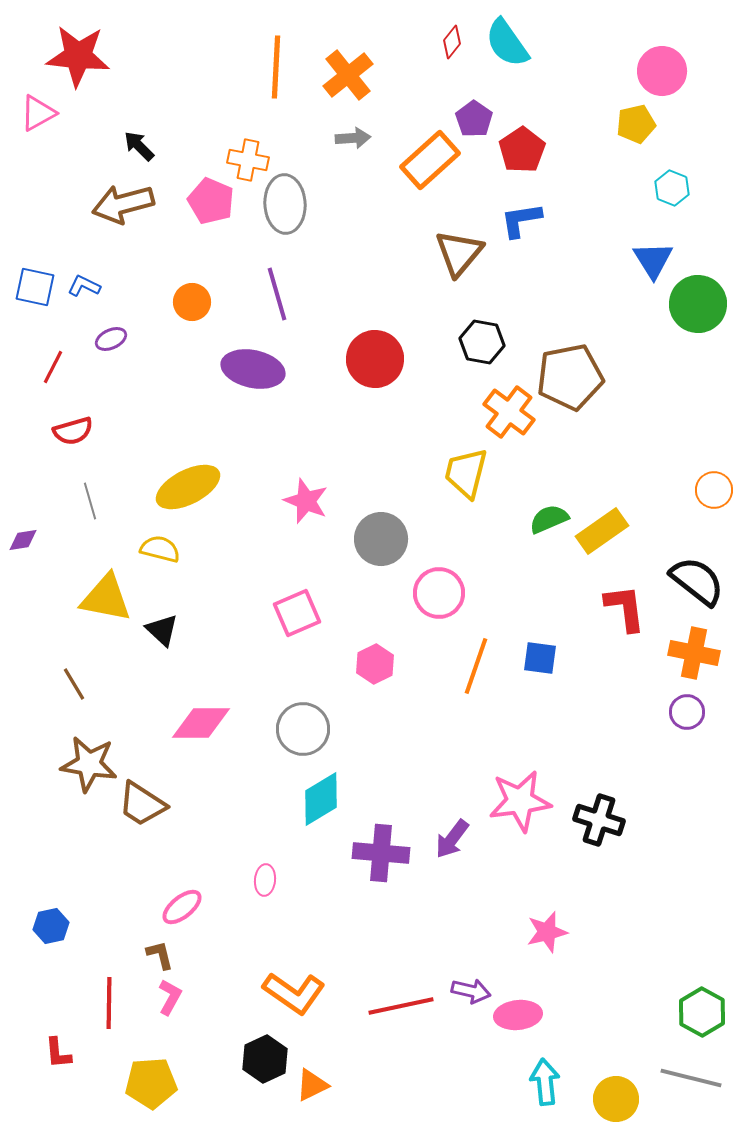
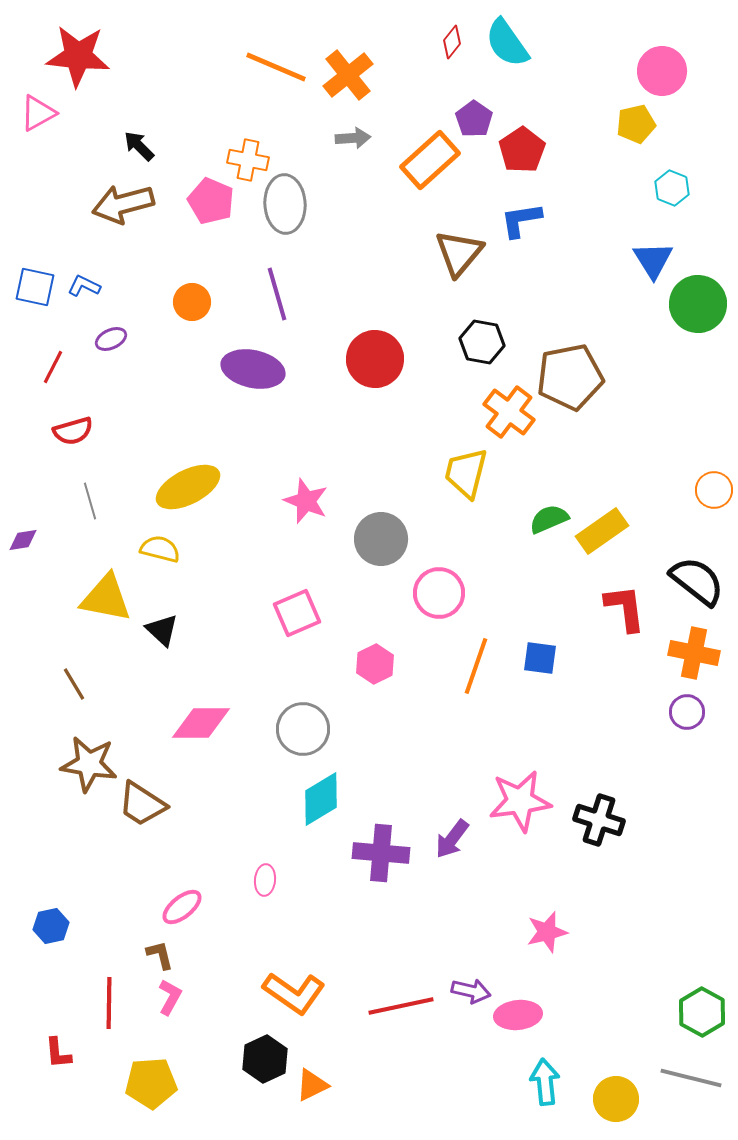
orange line at (276, 67): rotated 70 degrees counterclockwise
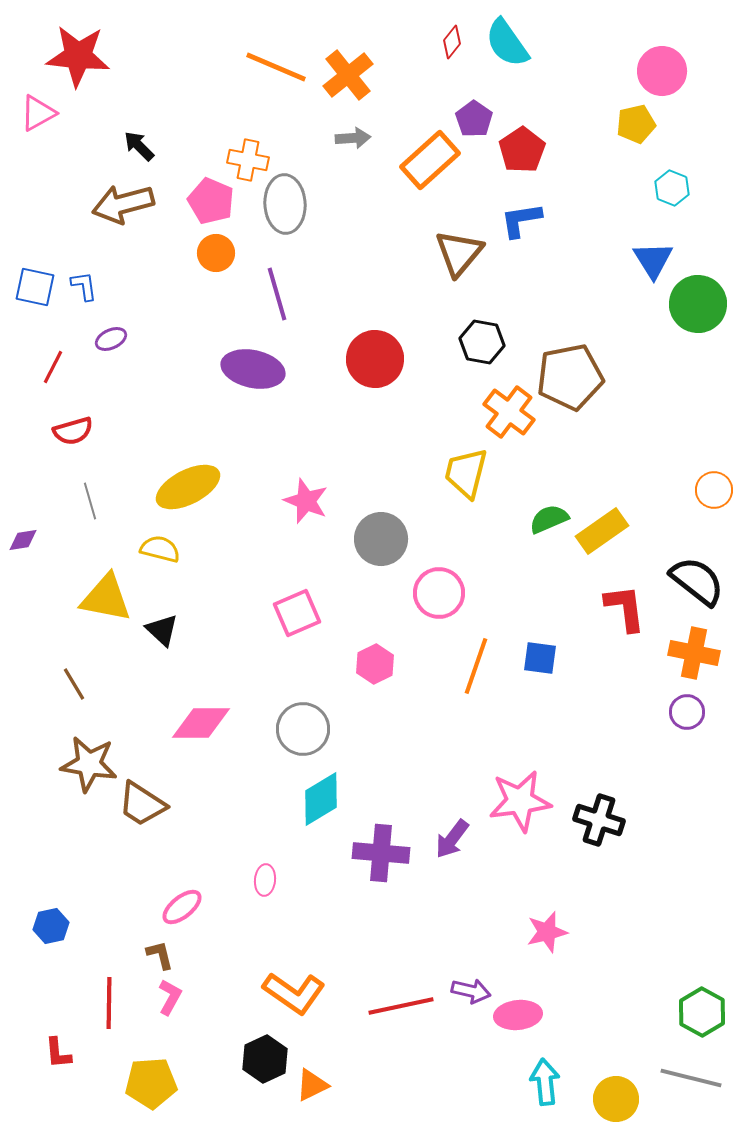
blue L-shape at (84, 286): rotated 56 degrees clockwise
orange circle at (192, 302): moved 24 px right, 49 px up
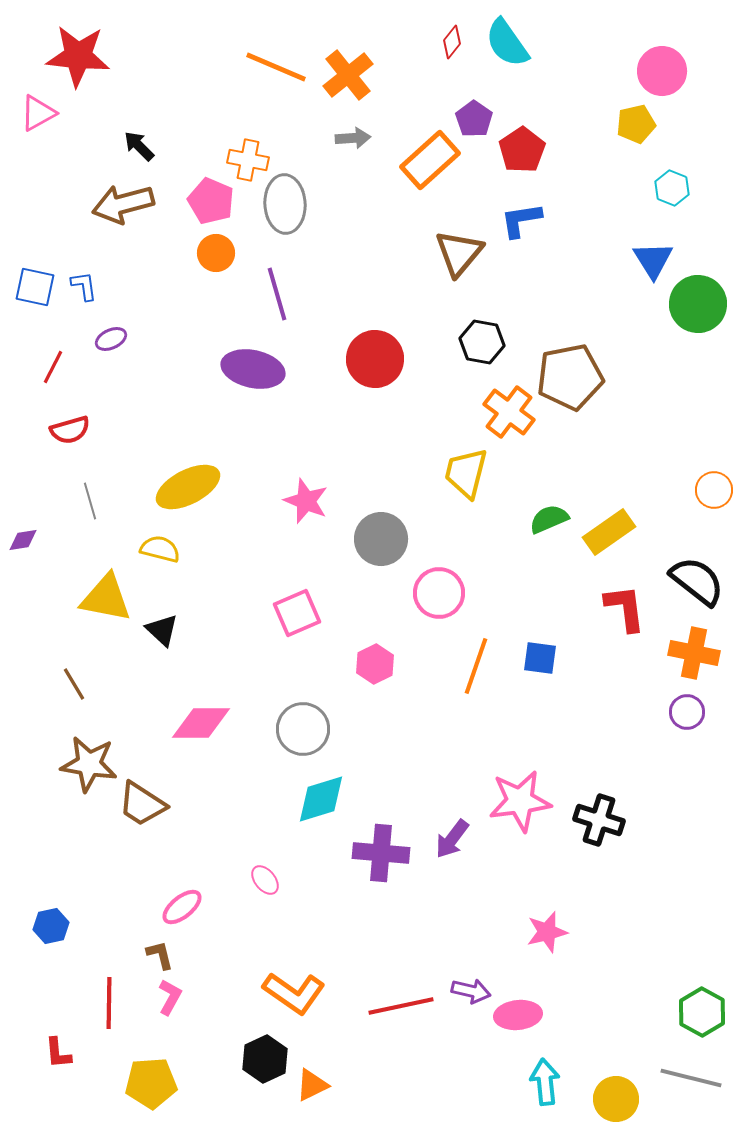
red semicircle at (73, 431): moved 3 px left, 1 px up
yellow rectangle at (602, 531): moved 7 px right, 1 px down
cyan diamond at (321, 799): rotated 14 degrees clockwise
pink ellipse at (265, 880): rotated 44 degrees counterclockwise
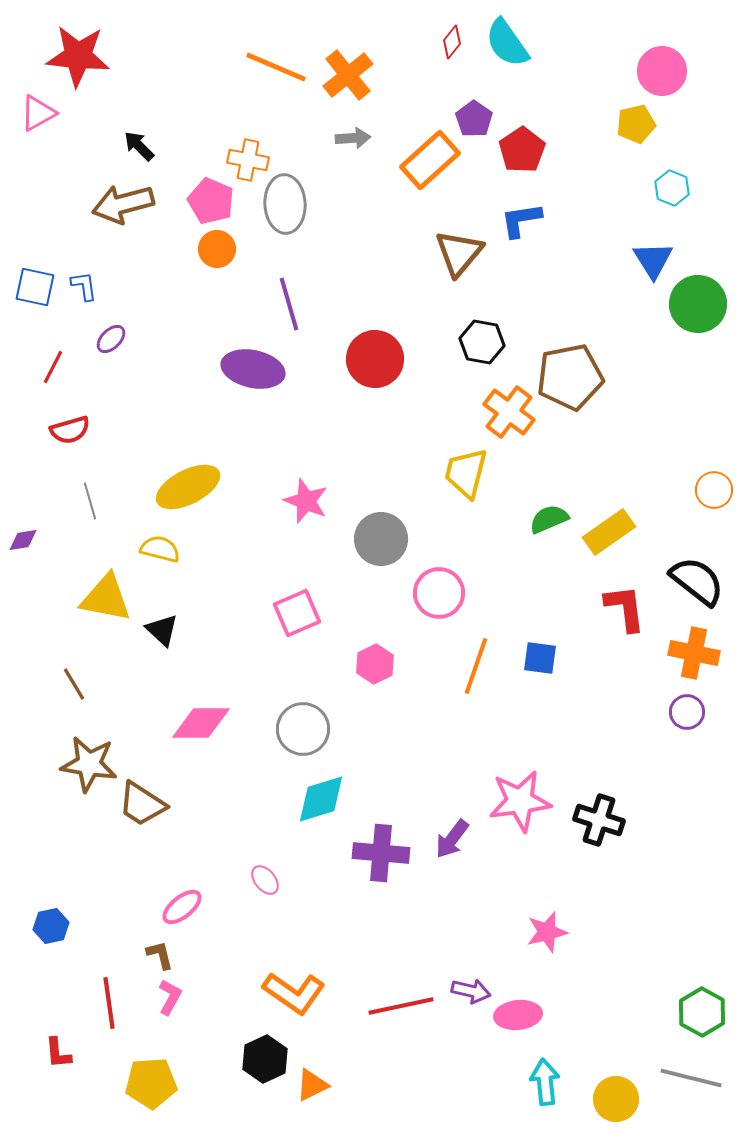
orange circle at (216, 253): moved 1 px right, 4 px up
purple line at (277, 294): moved 12 px right, 10 px down
purple ellipse at (111, 339): rotated 20 degrees counterclockwise
red line at (109, 1003): rotated 9 degrees counterclockwise
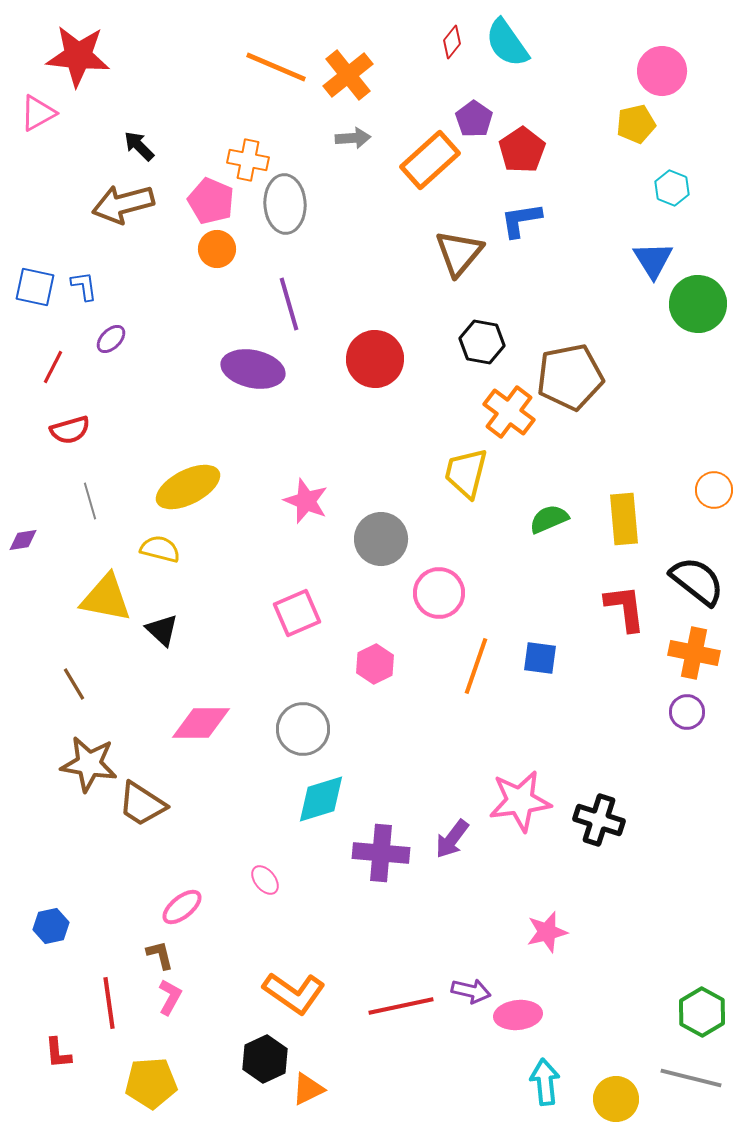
yellow rectangle at (609, 532): moved 15 px right, 13 px up; rotated 60 degrees counterclockwise
orange triangle at (312, 1085): moved 4 px left, 4 px down
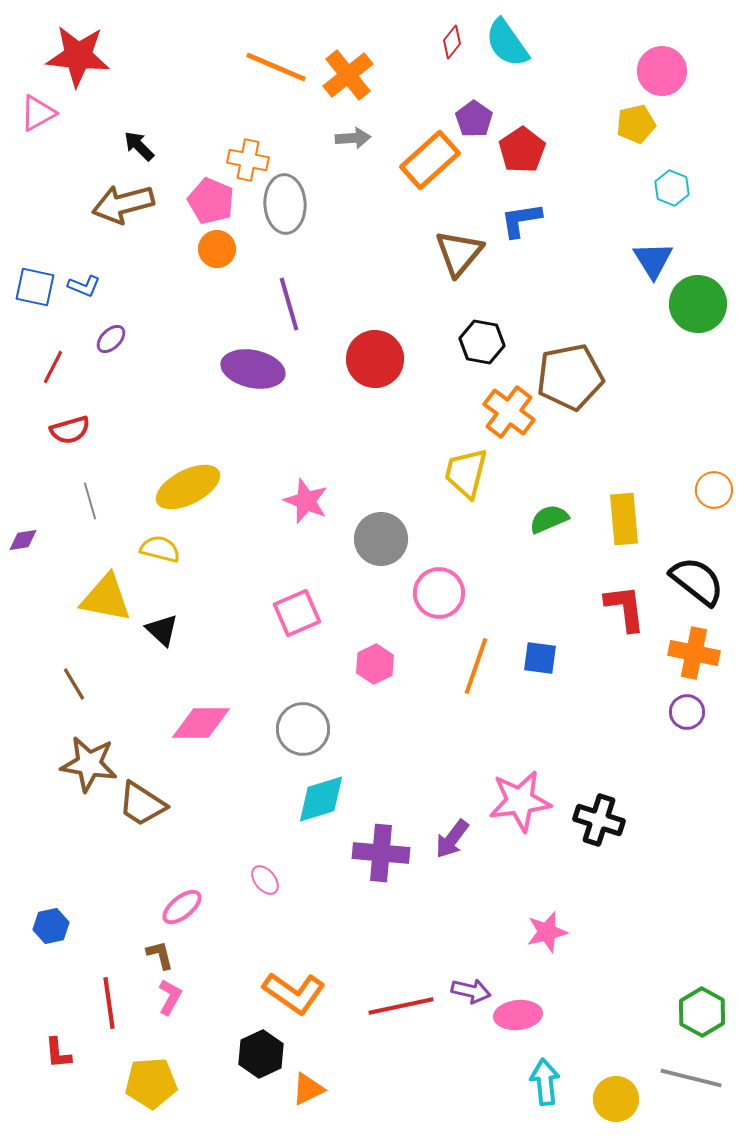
blue L-shape at (84, 286): rotated 120 degrees clockwise
black hexagon at (265, 1059): moved 4 px left, 5 px up
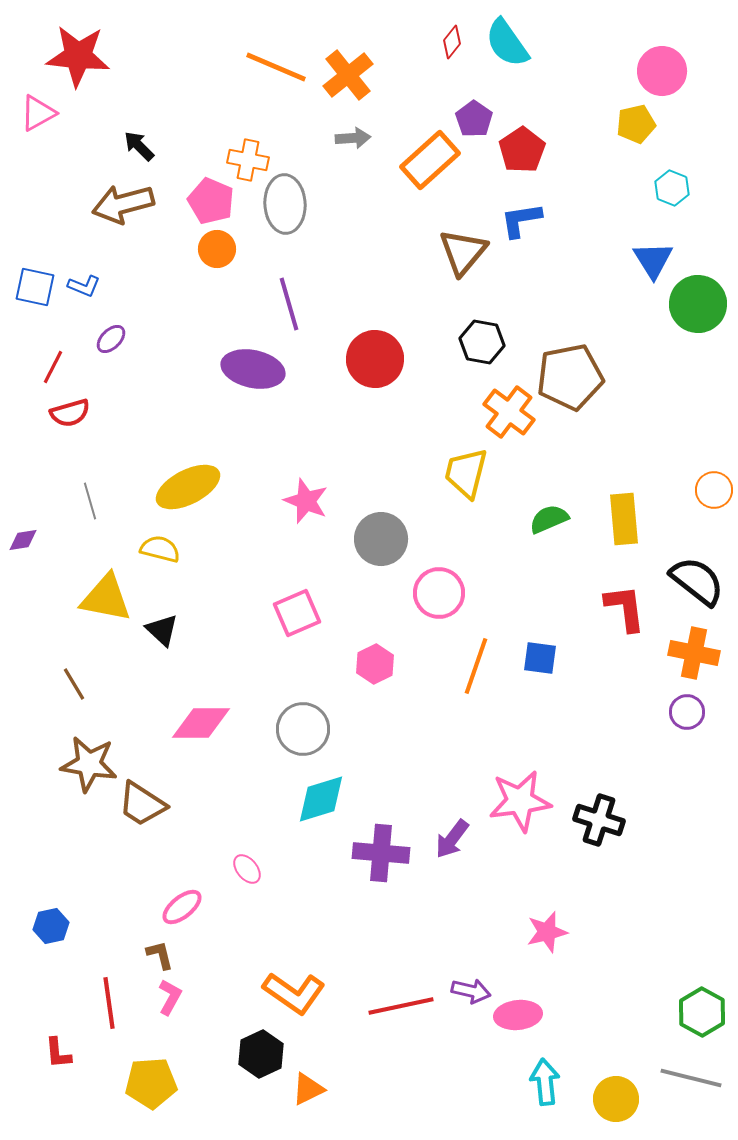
brown triangle at (459, 253): moved 4 px right, 1 px up
red semicircle at (70, 430): moved 17 px up
pink ellipse at (265, 880): moved 18 px left, 11 px up
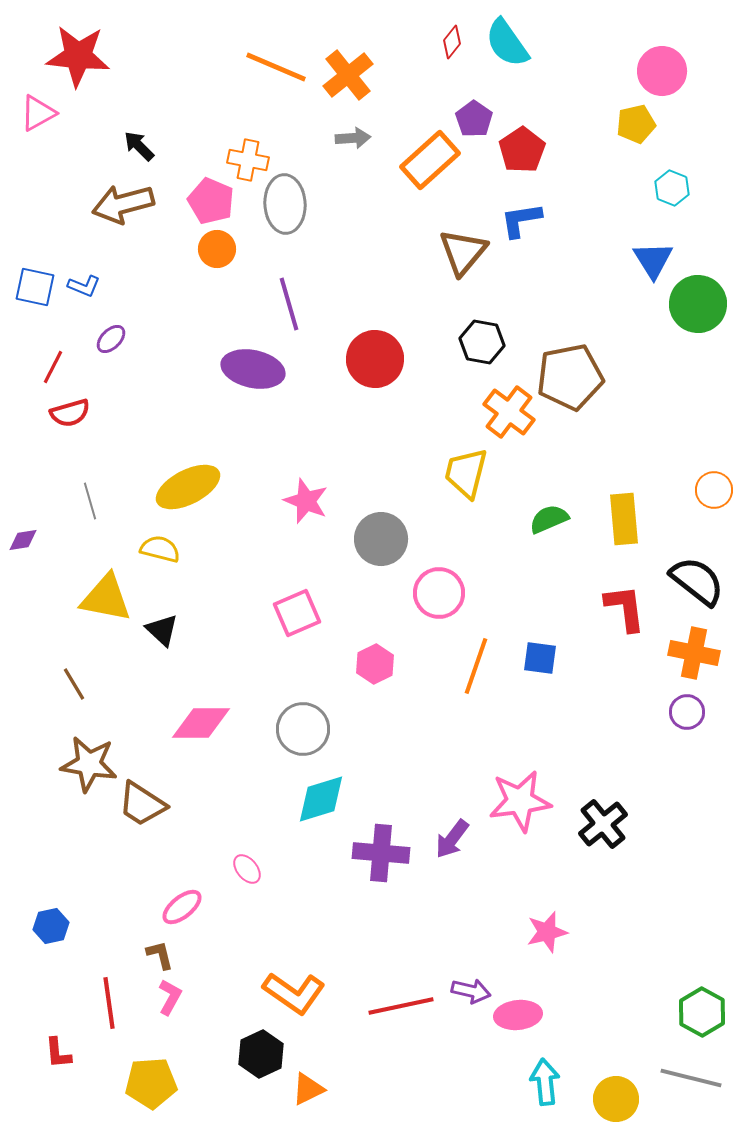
black cross at (599, 820): moved 4 px right, 4 px down; rotated 33 degrees clockwise
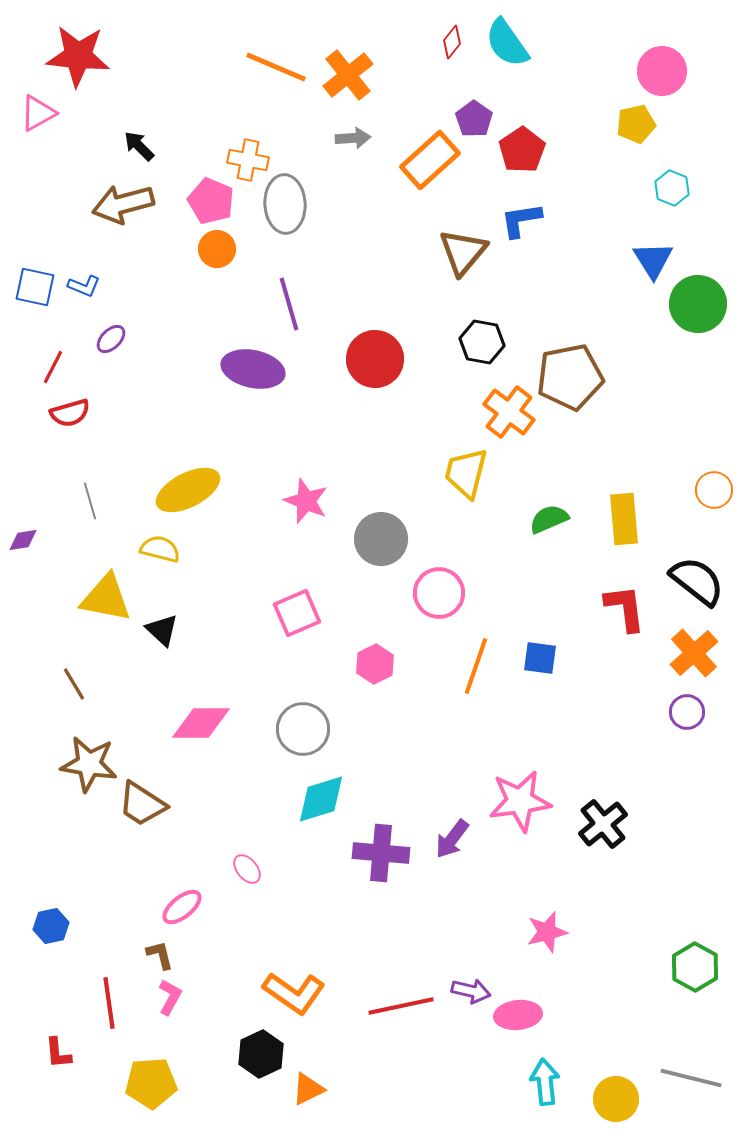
yellow ellipse at (188, 487): moved 3 px down
orange cross at (694, 653): rotated 36 degrees clockwise
green hexagon at (702, 1012): moved 7 px left, 45 px up
